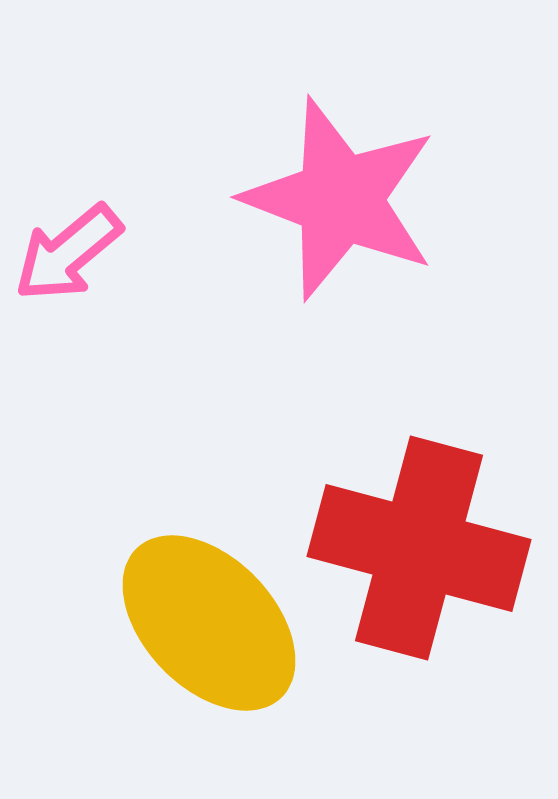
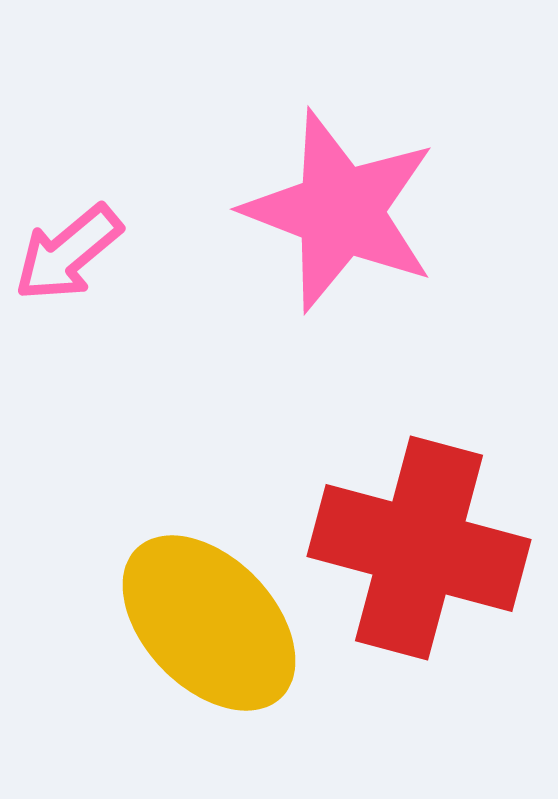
pink star: moved 12 px down
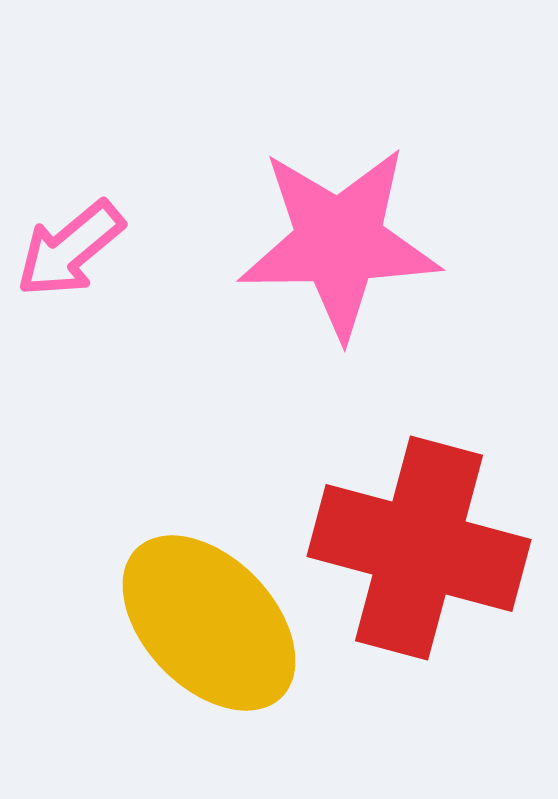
pink star: moved 1 px left, 31 px down; rotated 22 degrees counterclockwise
pink arrow: moved 2 px right, 4 px up
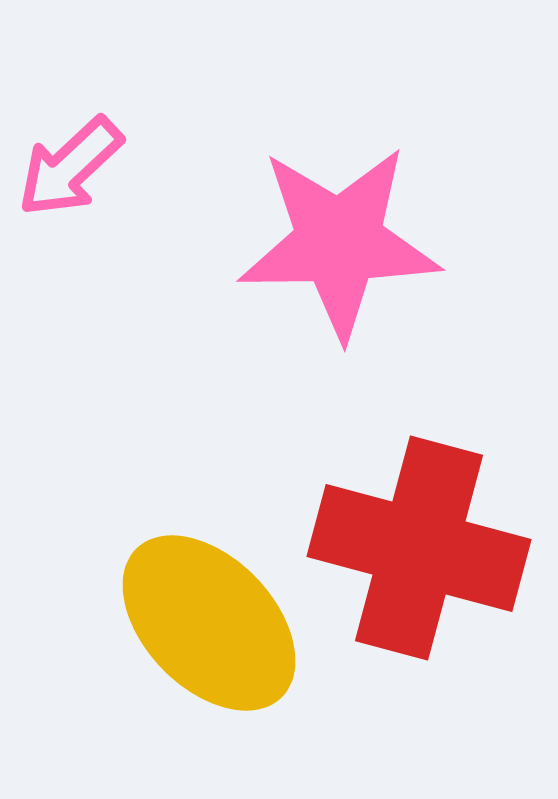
pink arrow: moved 82 px up; rotated 3 degrees counterclockwise
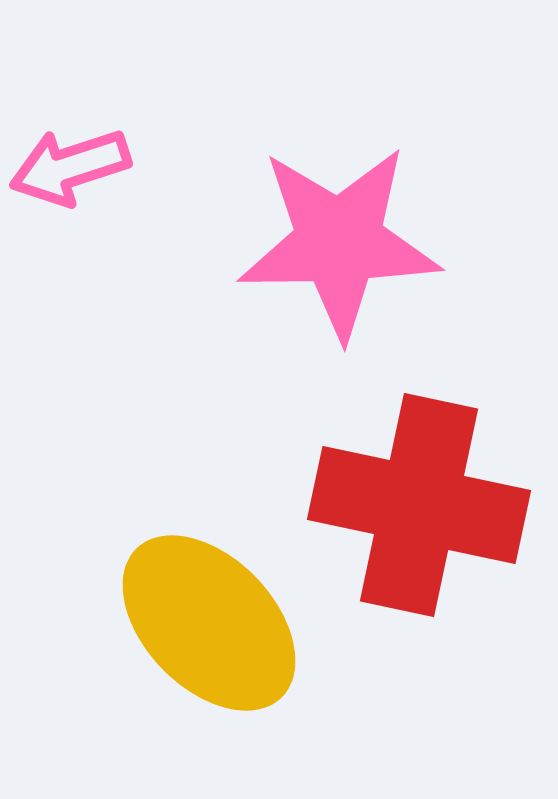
pink arrow: rotated 25 degrees clockwise
red cross: moved 43 px up; rotated 3 degrees counterclockwise
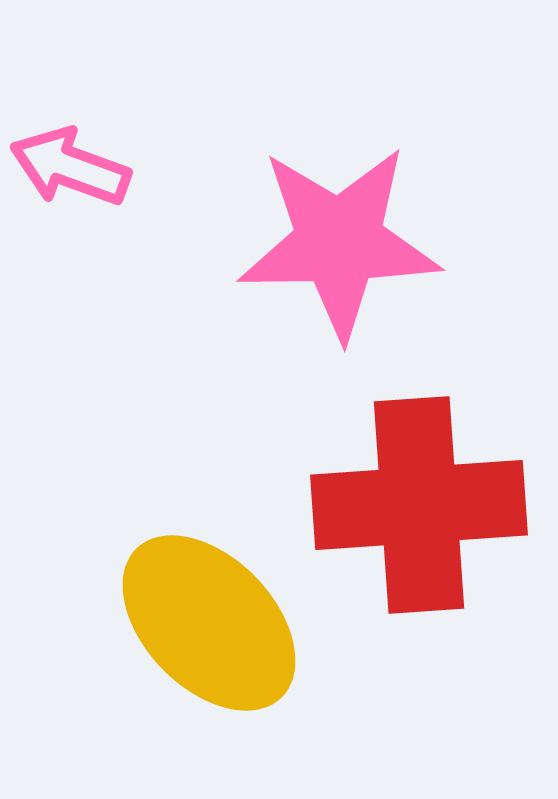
pink arrow: rotated 38 degrees clockwise
red cross: rotated 16 degrees counterclockwise
